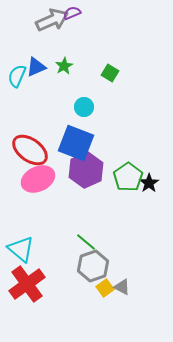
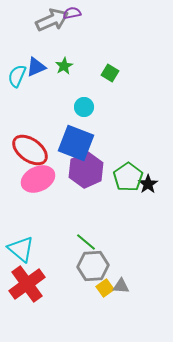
purple semicircle: rotated 12 degrees clockwise
black star: moved 1 px left, 1 px down
gray hexagon: rotated 16 degrees clockwise
gray triangle: moved 1 px left, 1 px up; rotated 24 degrees counterclockwise
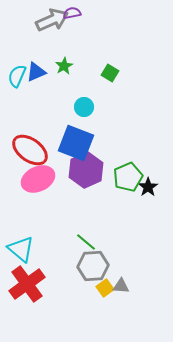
blue triangle: moved 5 px down
green pentagon: rotated 12 degrees clockwise
black star: moved 3 px down
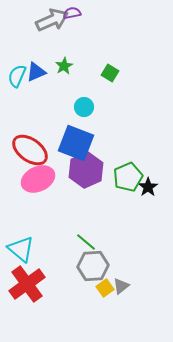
gray triangle: rotated 42 degrees counterclockwise
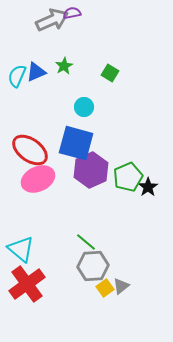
blue square: rotated 6 degrees counterclockwise
purple hexagon: moved 5 px right
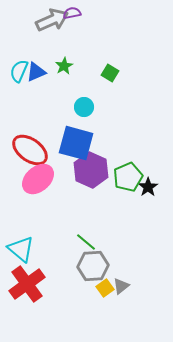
cyan semicircle: moved 2 px right, 5 px up
purple hexagon: rotated 12 degrees counterclockwise
pink ellipse: rotated 16 degrees counterclockwise
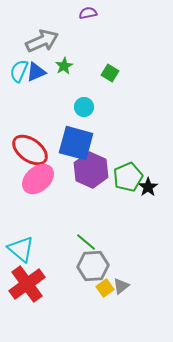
purple semicircle: moved 16 px right
gray arrow: moved 10 px left, 21 px down
